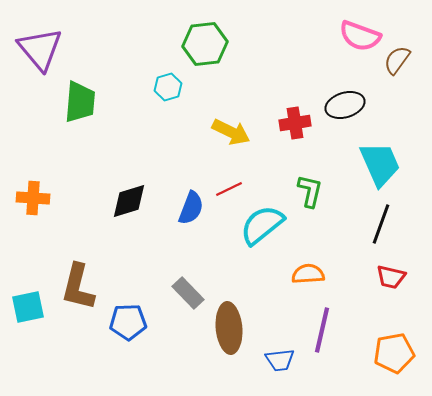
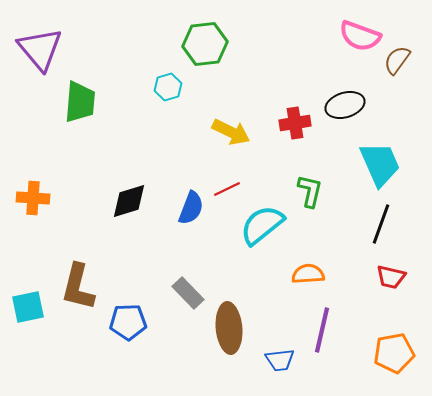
red line: moved 2 px left
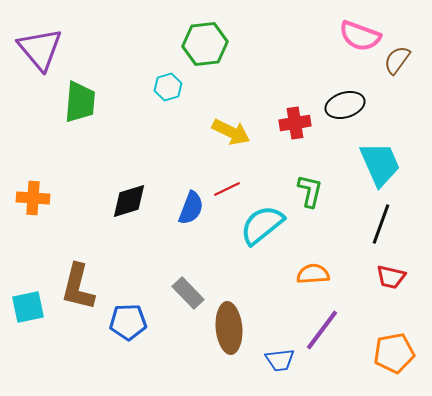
orange semicircle: moved 5 px right
purple line: rotated 24 degrees clockwise
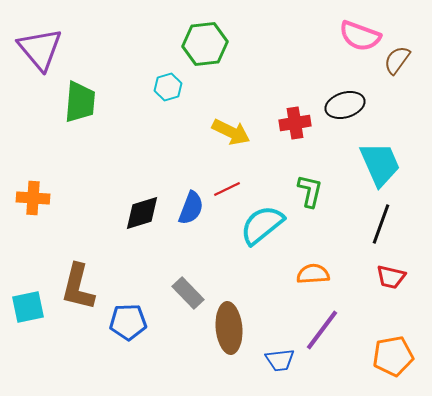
black diamond: moved 13 px right, 12 px down
orange pentagon: moved 1 px left, 3 px down
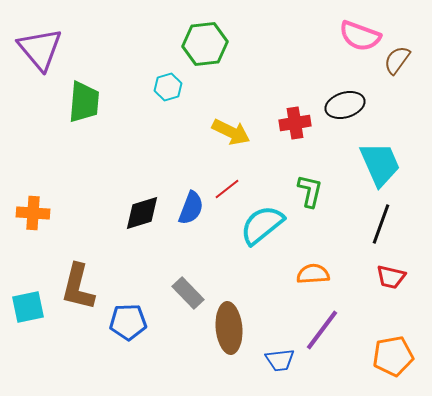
green trapezoid: moved 4 px right
red line: rotated 12 degrees counterclockwise
orange cross: moved 15 px down
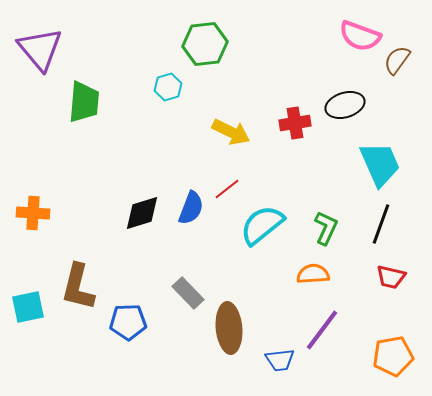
green L-shape: moved 16 px right, 37 px down; rotated 12 degrees clockwise
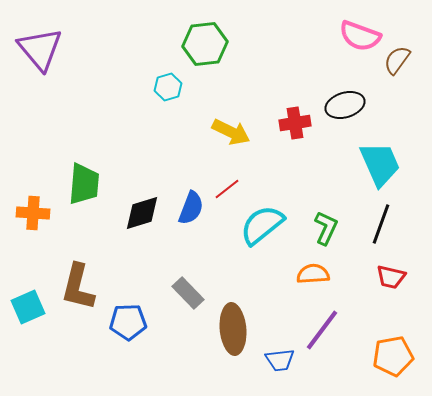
green trapezoid: moved 82 px down
cyan square: rotated 12 degrees counterclockwise
brown ellipse: moved 4 px right, 1 px down
